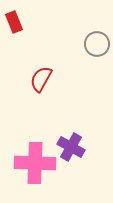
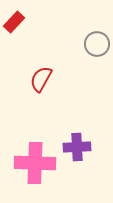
red rectangle: rotated 65 degrees clockwise
purple cross: moved 6 px right; rotated 32 degrees counterclockwise
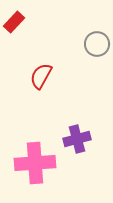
red semicircle: moved 3 px up
purple cross: moved 8 px up; rotated 12 degrees counterclockwise
pink cross: rotated 6 degrees counterclockwise
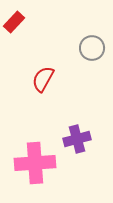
gray circle: moved 5 px left, 4 px down
red semicircle: moved 2 px right, 3 px down
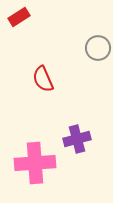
red rectangle: moved 5 px right, 5 px up; rotated 15 degrees clockwise
gray circle: moved 6 px right
red semicircle: rotated 52 degrees counterclockwise
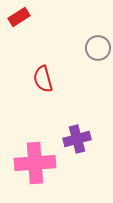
red semicircle: rotated 8 degrees clockwise
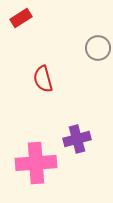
red rectangle: moved 2 px right, 1 px down
pink cross: moved 1 px right
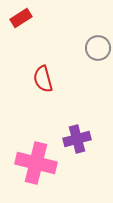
pink cross: rotated 18 degrees clockwise
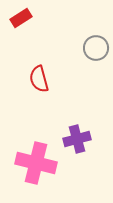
gray circle: moved 2 px left
red semicircle: moved 4 px left
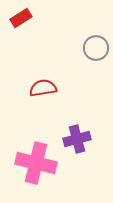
red semicircle: moved 4 px right, 9 px down; rotated 96 degrees clockwise
